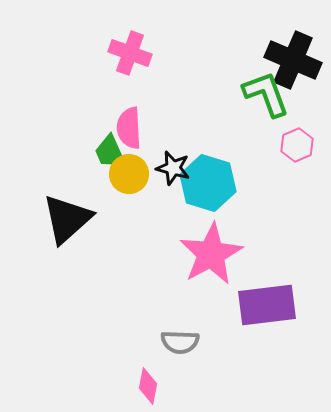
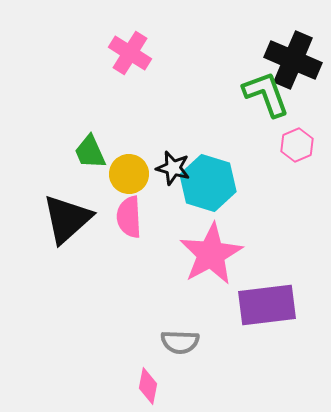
pink cross: rotated 12 degrees clockwise
pink semicircle: moved 89 px down
green trapezoid: moved 20 px left
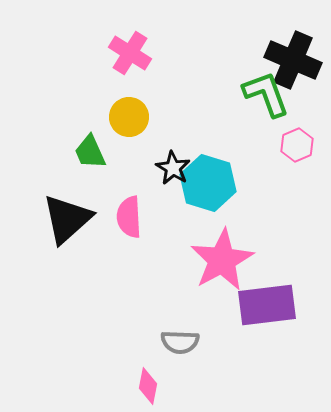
black star: rotated 16 degrees clockwise
yellow circle: moved 57 px up
pink star: moved 11 px right, 6 px down
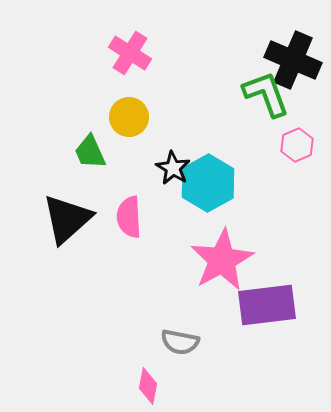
cyan hexagon: rotated 14 degrees clockwise
gray semicircle: rotated 9 degrees clockwise
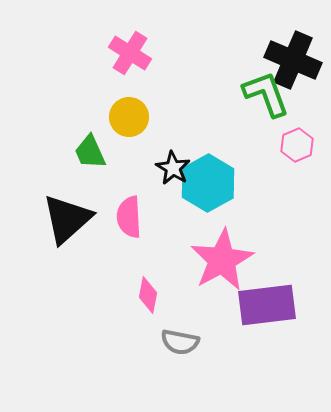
pink diamond: moved 91 px up
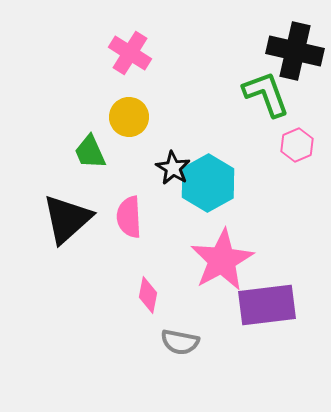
black cross: moved 2 px right, 9 px up; rotated 10 degrees counterclockwise
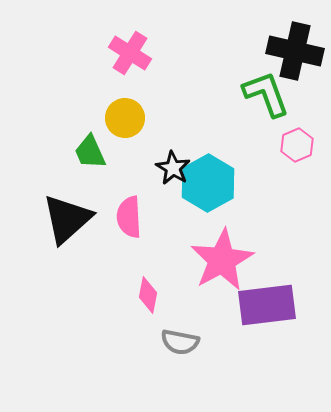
yellow circle: moved 4 px left, 1 px down
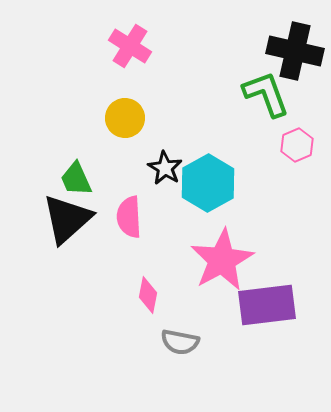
pink cross: moved 7 px up
green trapezoid: moved 14 px left, 27 px down
black star: moved 8 px left
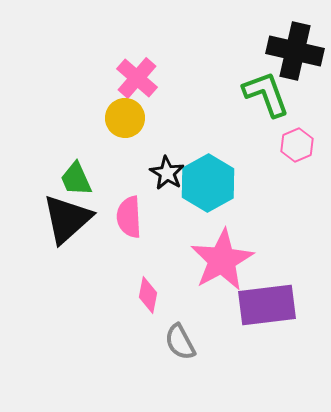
pink cross: moved 7 px right, 32 px down; rotated 9 degrees clockwise
black star: moved 2 px right, 5 px down
gray semicircle: rotated 51 degrees clockwise
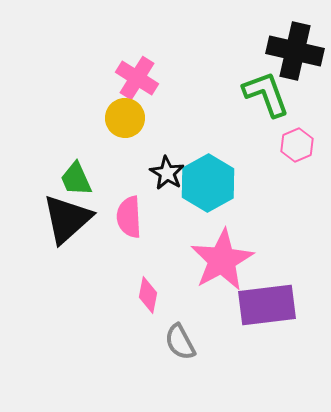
pink cross: rotated 9 degrees counterclockwise
